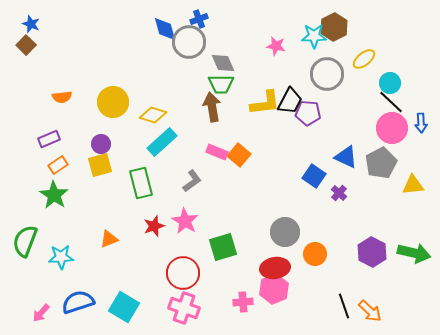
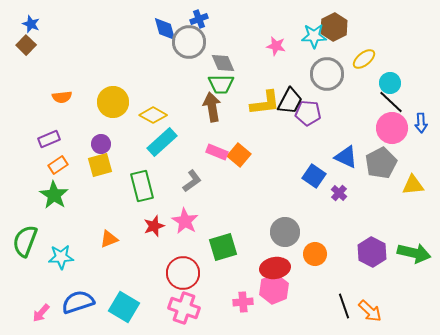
yellow diamond at (153, 115): rotated 12 degrees clockwise
green rectangle at (141, 183): moved 1 px right, 3 px down
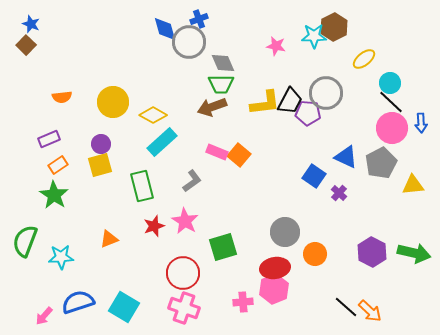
gray circle at (327, 74): moved 1 px left, 19 px down
brown arrow at (212, 107): rotated 100 degrees counterclockwise
black line at (344, 306): moved 2 px right, 1 px down; rotated 30 degrees counterclockwise
pink arrow at (41, 313): moved 3 px right, 3 px down
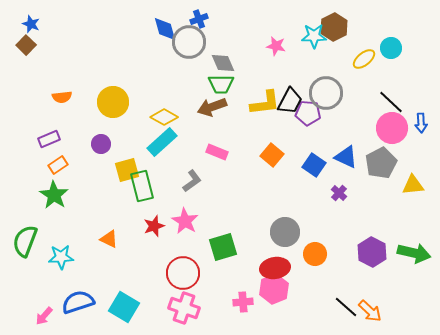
cyan circle at (390, 83): moved 1 px right, 35 px up
yellow diamond at (153, 115): moved 11 px right, 2 px down
orange square at (239, 155): moved 33 px right
yellow square at (100, 165): moved 27 px right, 5 px down
blue square at (314, 176): moved 11 px up
orange triangle at (109, 239): rotated 48 degrees clockwise
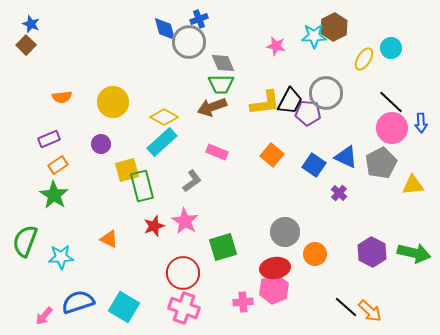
yellow ellipse at (364, 59): rotated 20 degrees counterclockwise
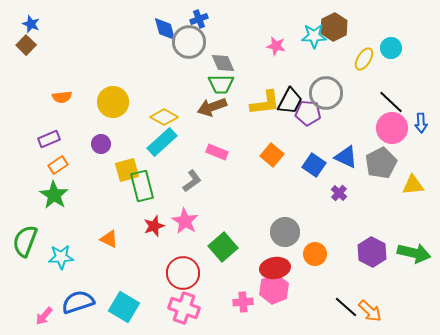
green square at (223, 247): rotated 24 degrees counterclockwise
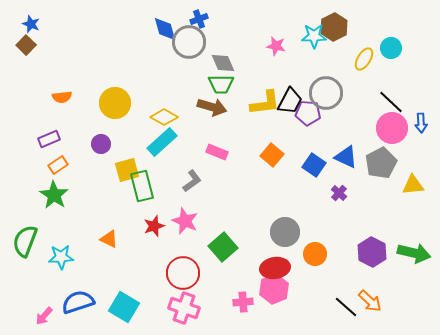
yellow circle at (113, 102): moved 2 px right, 1 px down
brown arrow at (212, 107): rotated 144 degrees counterclockwise
pink star at (185, 221): rotated 8 degrees counterclockwise
orange arrow at (370, 311): moved 10 px up
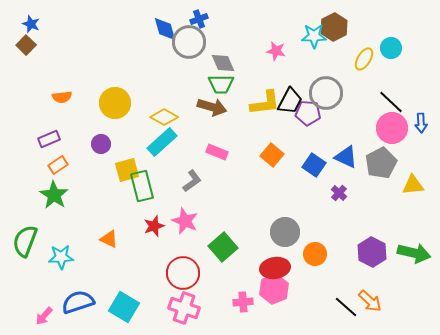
pink star at (276, 46): moved 5 px down
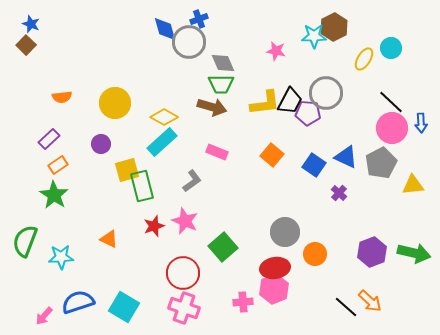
purple rectangle at (49, 139): rotated 20 degrees counterclockwise
purple hexagon at (372, 252): rotated 12 degrees clockwise
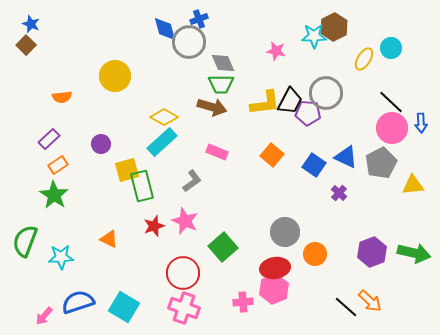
yellow circle at (115, 103): moved 27 px up
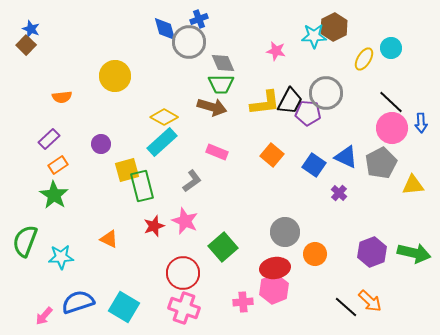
blue star at (31, 24): moved 5 px down
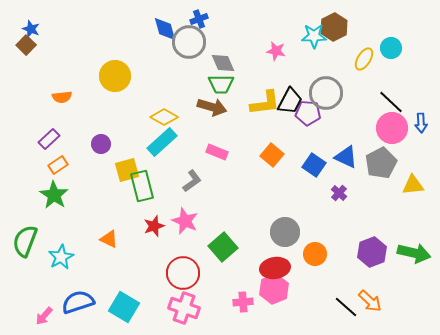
cyan star at (61, 257): rotated 25 degrees counterclockwise
